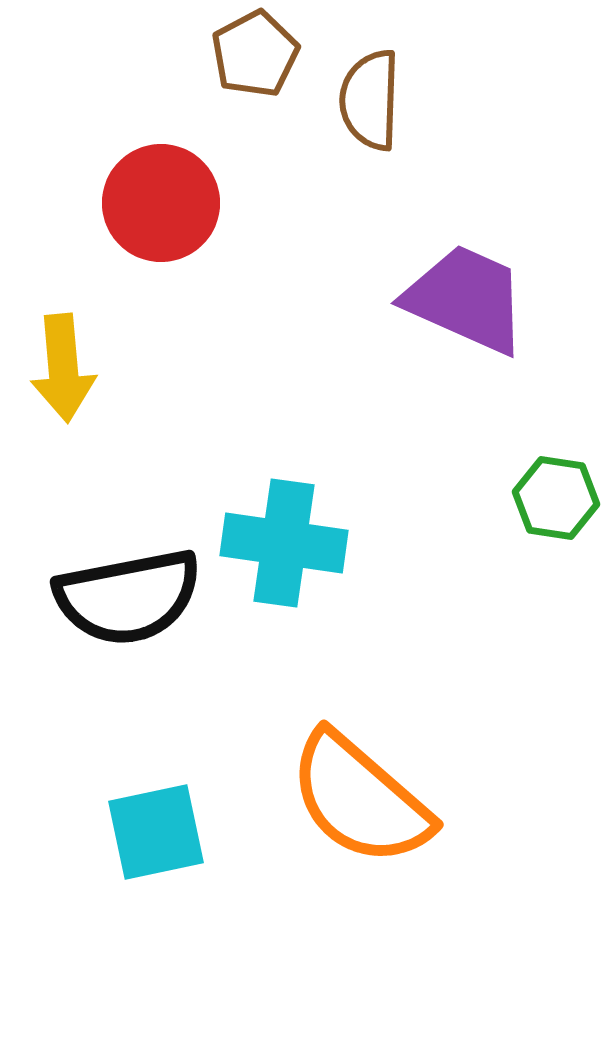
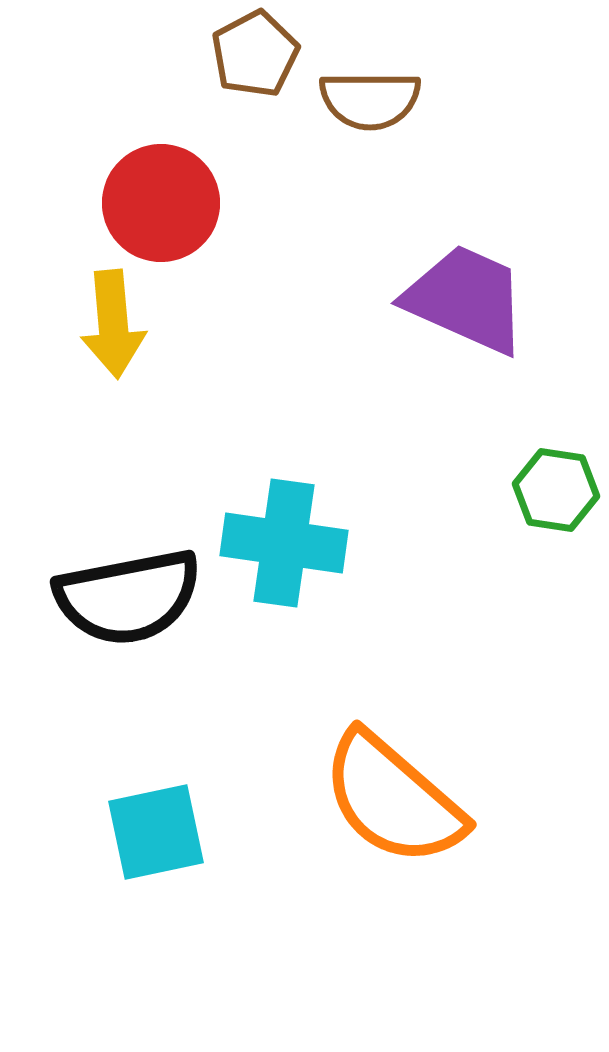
brown semicircle: rotated 92 degrees counterclockwise
yellow arrow: moved 50 px right, 44 px up
green hexagon: moved 8 px up
orange semicircle: moved 33 px right
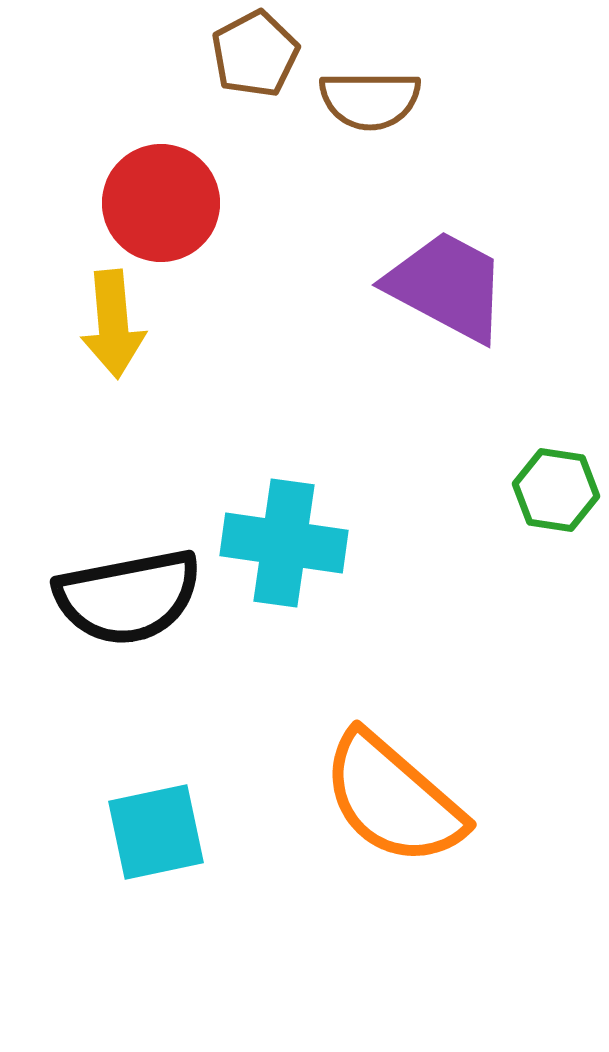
purple trapezoid: moved 19 px left, 13 px up; rotated 4 degrees clockwise
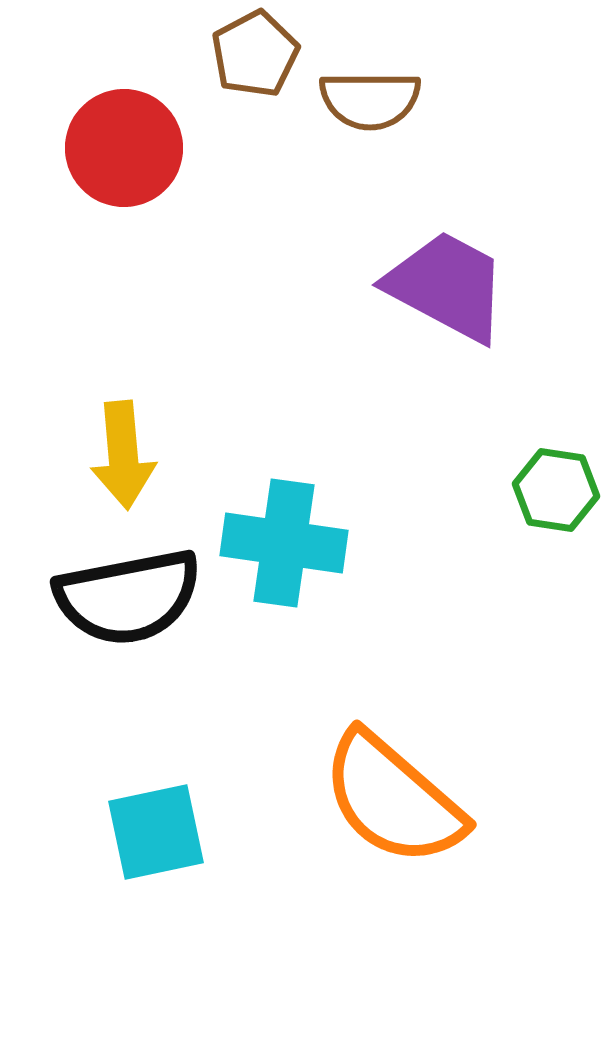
red circle: moved 37 px left, 55 px up
yellow arrow: moved 10 px right, 131 px down
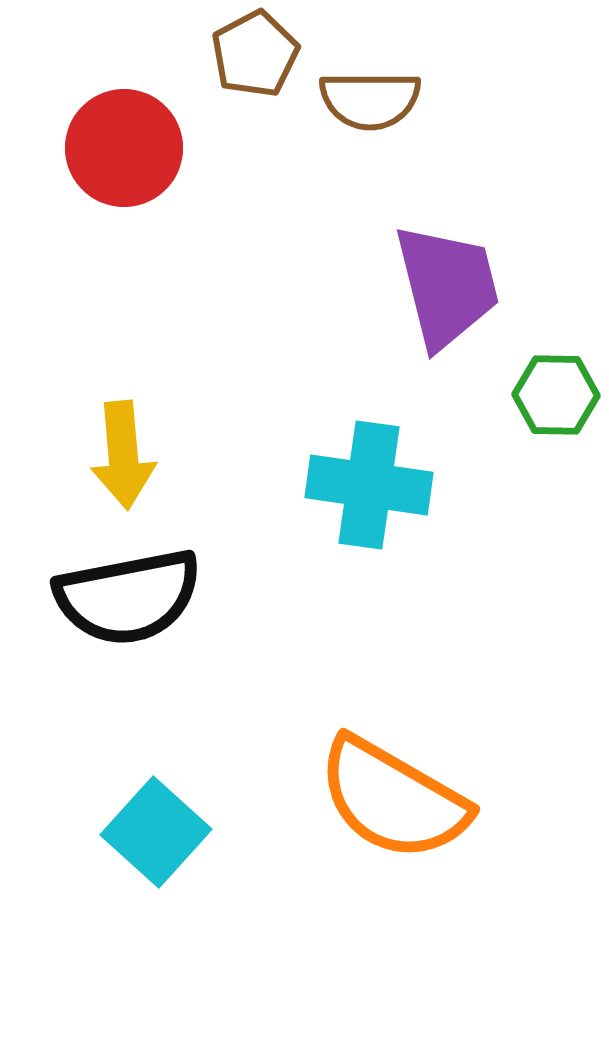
purple trapezoid: rotated 48 degrees clockwise
green hexagon: moved 95 px up; rotated 8 degrees counterclockwise
cyan cross: moved 85 px right, 58 px up
orange semicircle: rotated 11 degrees counterclockwise
cyan square: rotated 36 degrees counterclockwise
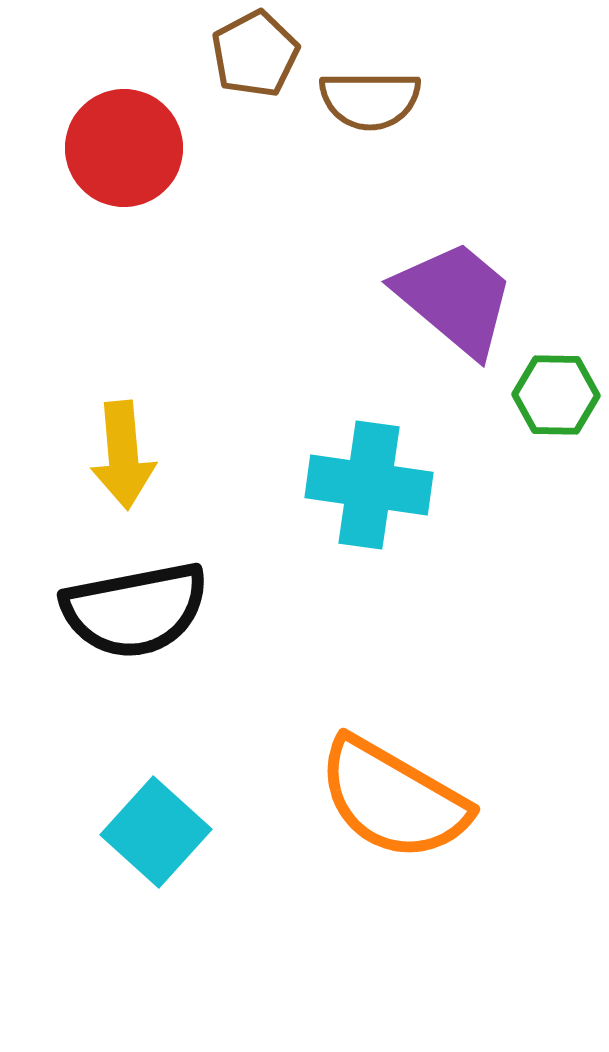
purple trapezoid: moved 8 px right, 12 px down; rotated 36 degrees counterclockwise
black semicircle: moved 7 px right, 13 px down
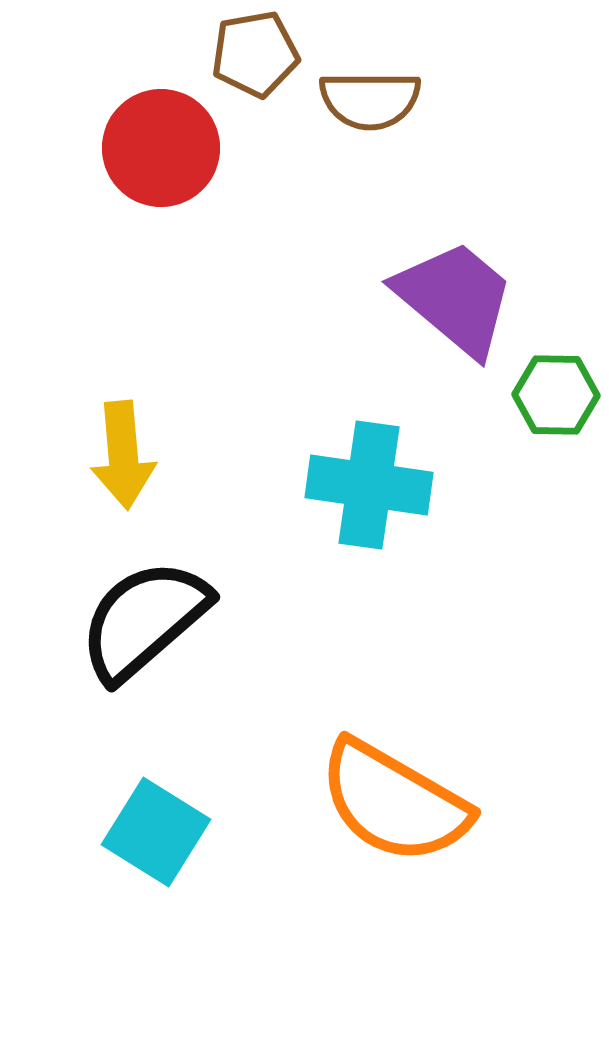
brown pentagon: rotated 18 degrees clockwise
red circle: moved 37 px right
black semicircle: moved 9 px right, 10 px down; rotated 150 degrees clockwise
orange semicircle: moved 1 px right, 3 px down
cyan square: rotated 10 degrees counterclockwise
